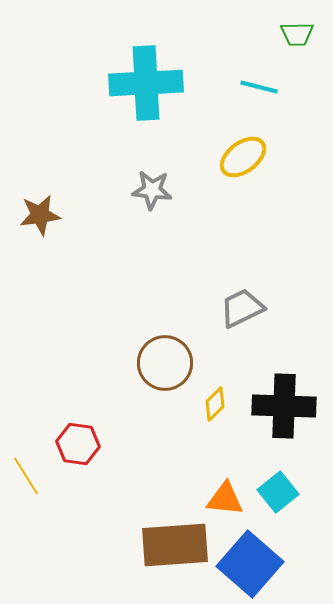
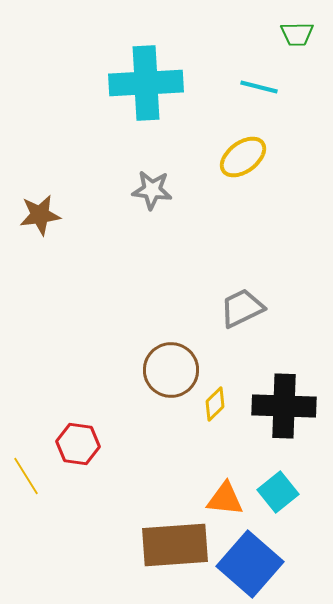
brown circle: moved 6 px right, 7 px down
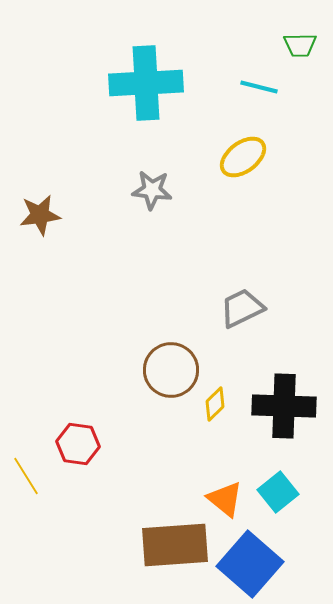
green trapezoid: moved 3 px right, 11 px down
orange triangle: rotated 33 degrees clockwise
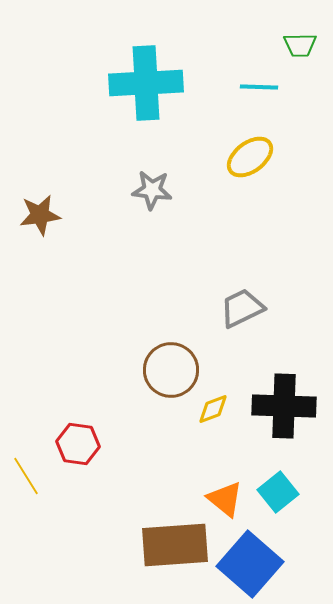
cyan line: rotated 12 degrees counterclockwise
yellow ellipse: moved 7 px right
yellow diamond: moved 2 px left, 5 px down; rotated 24 degrees clockwise
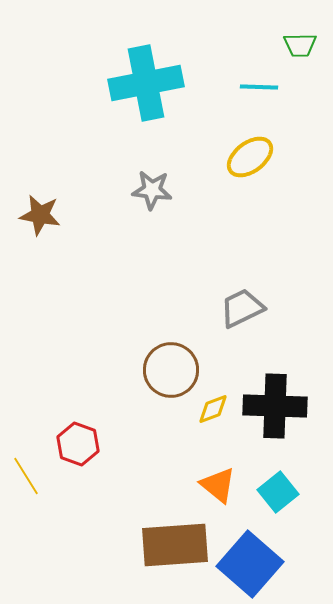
cyan cross: rotated 8 degrees counterclockwise
brown star: rotated 18 degrees clockwise
black cross: moved 9 px left
red hexagon: rotated 12 degrees clockwise
orange triangle: moved 7 px left, 14 px up
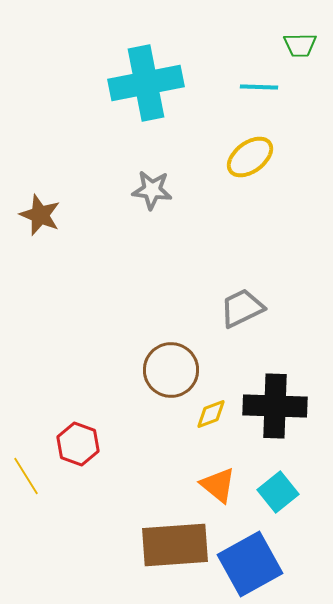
brown star: rotated 12 degrees clockwise
yellow diamond: moved 2 px left, 5 px down
blue square: rotated 20 degrees clockwise
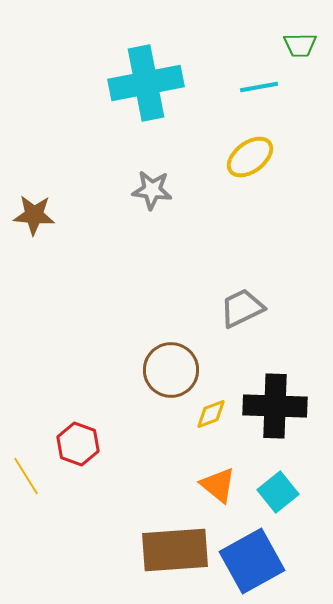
cyan line: rotated 12 degrees counterclockwise
brown star: moved 6 px left; rotated 18 degrees counterclockwise
brown rectangle: moved 5 px down
blue square: moved 2 px right, 3 px up
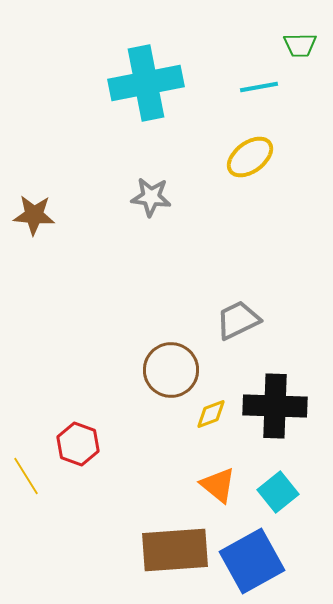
gray star: moved 1 px left, 7 px down
gray trapezoid: moved 4 px left, 12 px down
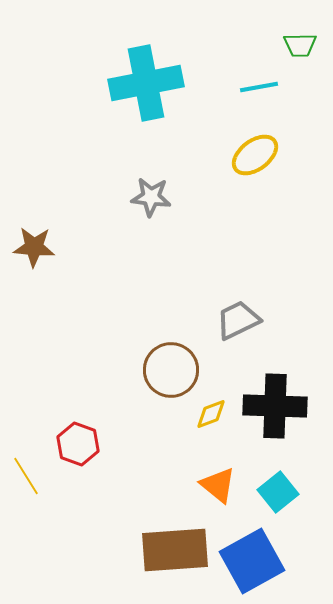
yellow ellipse: moved 5 px right, 2 px up
brown star: moved 32 px down
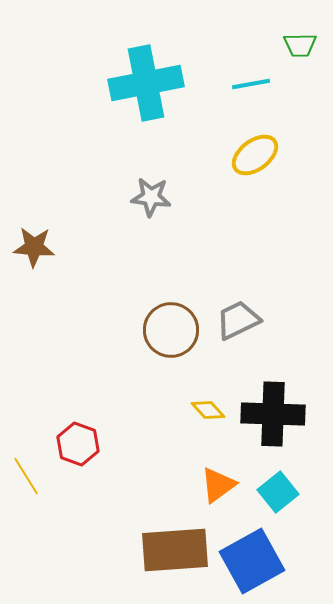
cyan line: moved 8 px left, 3 px up
brown circle: moved 40 px up
black cross: moved 2 px left, 8 px down
yellow diamond: moved 3 px left, 4 px up; rotated 68 degrees clockwise
orange triangle: rotated 45 degrees clockwise
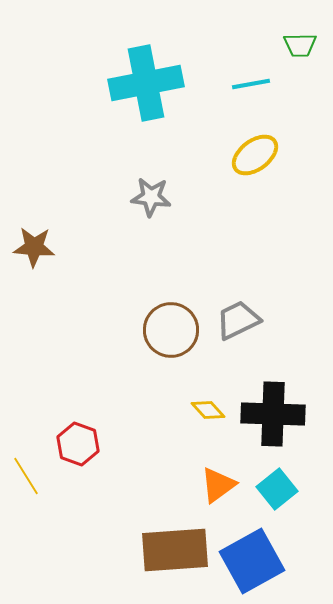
cyan square: moved 1 px left, 3 px up
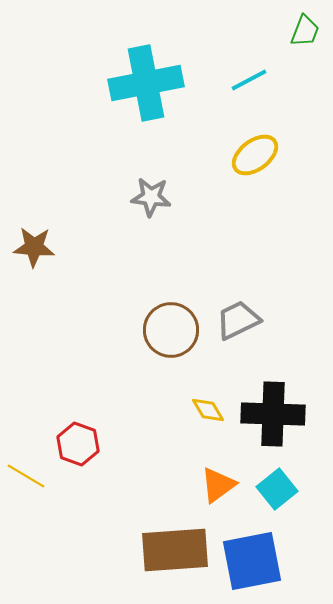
green trapezoid: moved 5 px right, 14 px up; rotated 68 degrees counterclockwise
cyan line: moved 2 px left, 4 px up; rotated 18 degrees counterclockwise
yellow diamond: rotated 12 degrees clockwise
yellow line: rotated 27 degrees counterclockwise
blue square: rotated 18 degrees clockwise
